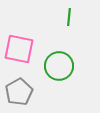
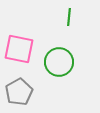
green circle: moved 4 px up
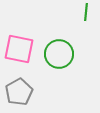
green line: moved 17 px right, 5 px up
green circle: moved 8 px up
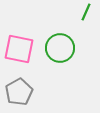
green line: rotated 18 degrees clockwise
green circle: moved 1 px right, 6 px up
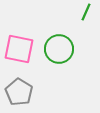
green circle: moved 1 px left, 1 px down
gray pentagon: rotated 12 degrees counterclockwise
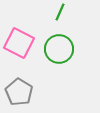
green line: moved 26 px left
pink square: moved 6 px up; rotated 16 degrees clockwise
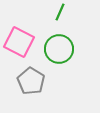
pink square: moved 1 px up
gray pentagon: moved 12 px right, 11 px up
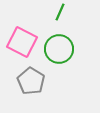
pink square: moved 3 px right
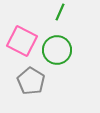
pink square: moved 1 px up
green circle: moved 2 px left, 1 px down
